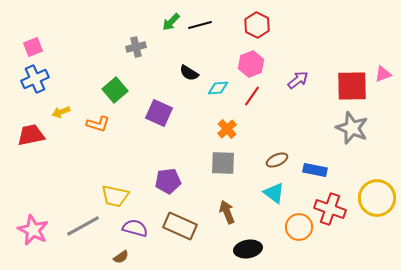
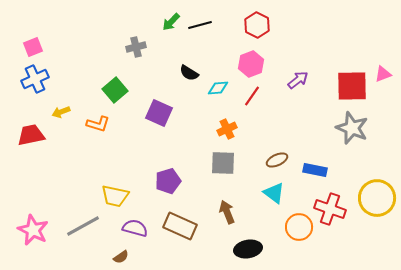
orange cross: rotated 18 degrees clockwise
purple pentagon: rotated 10 degrees counterclockwise
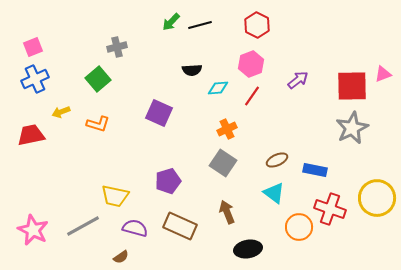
gray cross: moved 19 px left
black semicircle: moved 3 px right, 3 px up; rotated 36 degrees counterclockwise
green square: moved 17 px left, 11 px up
gray star: rotated 24 degrees clockwise
gray square: rotated 32 degrees clockwise
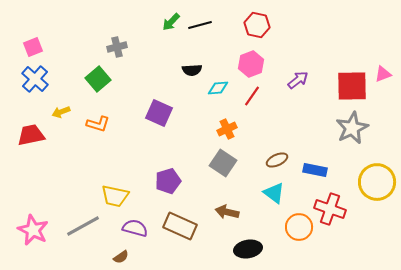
red hexagon: rotated 15 degrees counterclockwise
blue cross: rotated 24 degrees counterclockwise
yellow circle: moved 16 px up
brown arrow: rotated 55 degrees counterclockwise
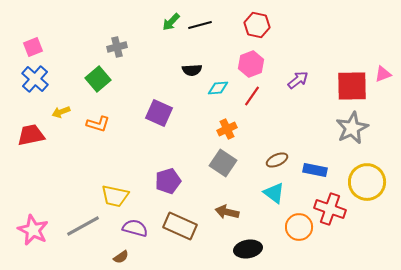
yellow circle: moved 10 px left
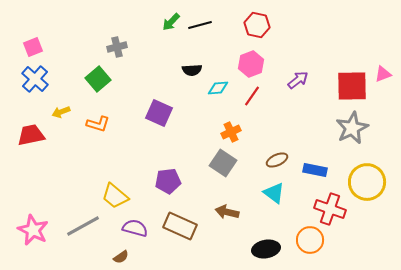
orange cross: moved 4 px right, 3 px down
purple pentagon: rotated 10 degrees clockwise
yellow trapezoid: rotated 28 degrees clockwise
orange circle: moved 11 px right, 13 px down
black ellipse: moved 18 px right
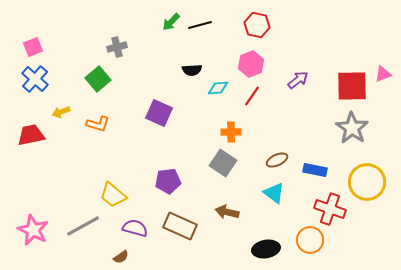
gray star: rotated 12 degrees counterclockwise
orange cross: rotated 24 degrees clockwise
yellow trapezoid: moved 2 px left, 1 px up
